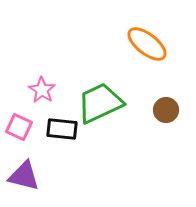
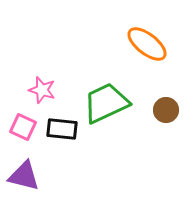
pink star: rotated 16 degrees counterclockwise
green trapezoid: moved 6 px right
pink square: moved 4 px right
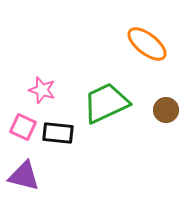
black rectangle: moved 4 px left, 4 px down
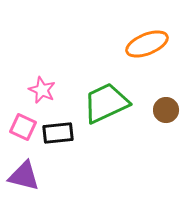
orange ellipse: rotated 60 degrees counterclockwise
pink star: rotated 8 degrees clockwise
black rectangle: rotated 12 degrees counterclockwise
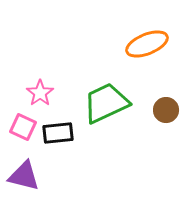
pink star: moved 2 px left, 3 px down; rotated 12 degrees clockwise
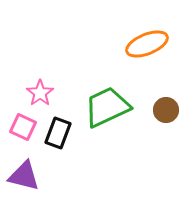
green trapezoid: moved 1 px right, 4 px down
black rectangle: rotated 64 degrees counterclockwise
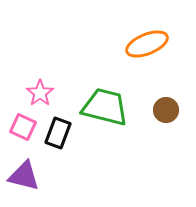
green trapezoid: moved 2 px left; rotated 39 degrees clockwise
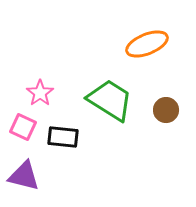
green trapezoid: moved 5 px right, 7 px up; rotated 18 degrees clockwise
black rectangle: moved 5 px right, 4 px down; rotated 76 degrees clockwise
